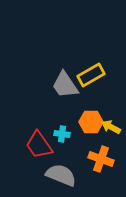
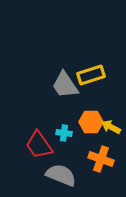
yellow rectangle: rotated 12 degrees clockwise
cyan cross: moved 2 px right, 1 px up
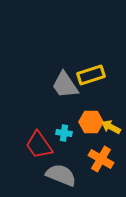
orange cross: rotated 10 degrees clockwise
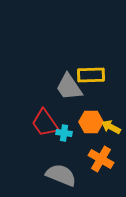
yellow rectangle: rotated 16 degrees clockwise
gray trapezoid: moved 4 px right, 2 px down
red trapezoid: moved 6 px right, 22 px up
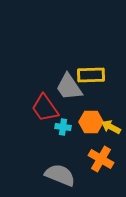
red trapezoid: moved 15 px up
cyan cross: moved 1 px left, 6 px up
gray semicircle: moved 1 px left
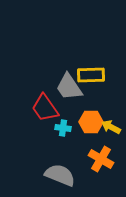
cyan cross: moved 1 px down
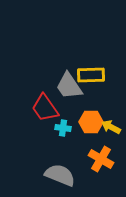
gray trapezoid: moved 1 px up
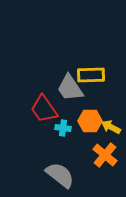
gray trapezoid: moved 1 px right, 2 px down
red trapezoid: moved 1 px left, 1 px down
orange hexagon: moved 1 px left, 1 px up
orange cross: moved 4 px right, 4 px up; rotated 10 degrees clockwise
gray semicircle: rotated 16 degrees clockwise
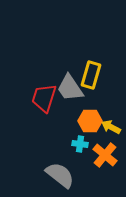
yellow rectangle: rotated 72 degrees counterclockwise
red trapezoid: moved 11 px up; rotated 52 degrees clockwise
cyan cross: moved 17 px right, 16 px down
